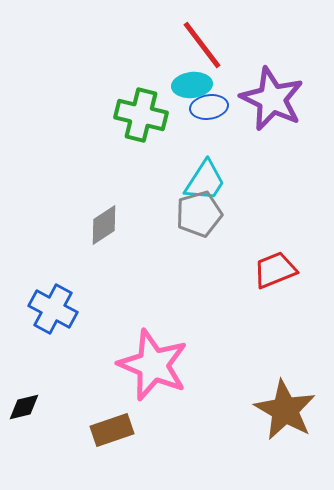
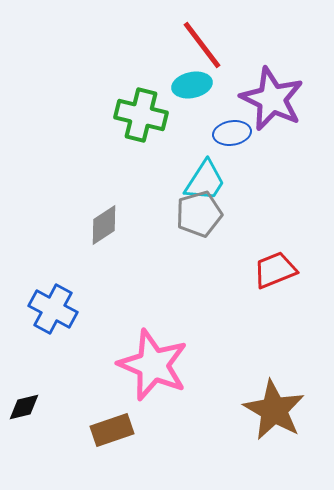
cyan ellipse: rotated 6 degrees counterclockwise
blue ellipse: moved 23 px right, 26 px down
brown star: moved 11 px left
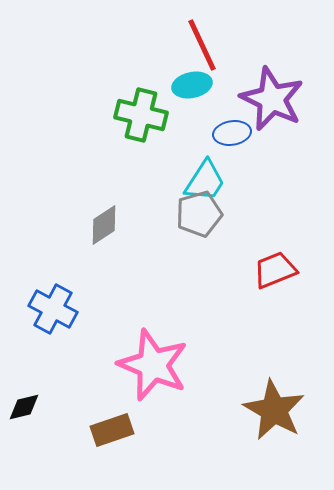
red line: rotated 12 degrees clockwise
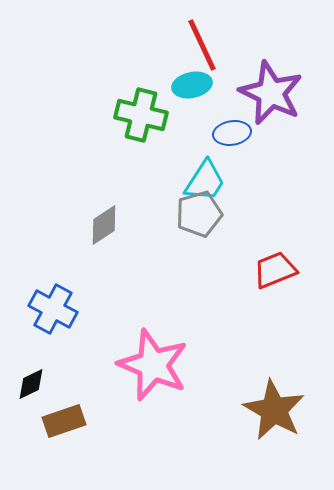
purple star: moved 1 px left, 6 px up
black diamond: moved 7 px right, 23 px up; rotated 12 degrees counterclockwise
brown rectangle: moved 48 px left, 9 px up
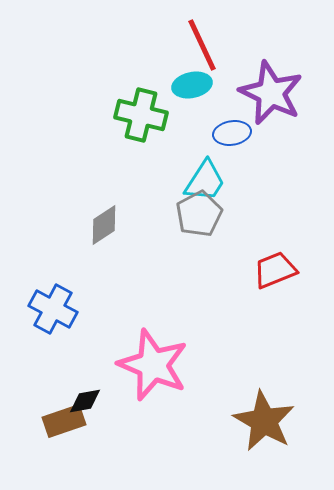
gray pentagon: rotated 12 degrees counterclockwise
black diamond: moved 54 px right, 17 px down; rotated 16 degrees clockwise
brown star: moved 10 px left, 11 px down
